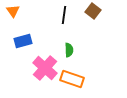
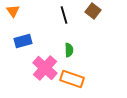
black line: rotated 24 degrees counterclockwise
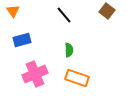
brown square: moved 14 px right
black line: rotated 24 degrees counterclockwise
blue rectangle: moved 1 px left, 1 px up
pink cross: moved 10 px left, 6 px down; rotated 25 degrees clockwise
orange rectangle: moved 5 px right, 1 px up
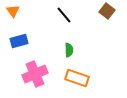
blue rectangle: moved 3 px left, 1 px down
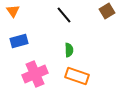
brown square: rotated 21 degrees clockwise
orange rectangle: moved 2 px up
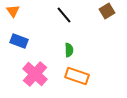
blue rectangle: rotated 36 degrees clockwise
pink cross: rotated 25 degrees counterclockwise
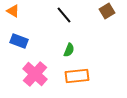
orange triangle: rotated 24 degrees counterclockwise
green semicircle: rotated 24 degrees clockwise
orange rectangle: rotated 25 degrees counterclockwise
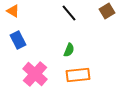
black line: moved 5 px right, 2 px up
blue rectangle: moved 1 px left, 1 px up; rotated 42 degrees clockwise
orange rectangle: moved 1 px right, 1 px up
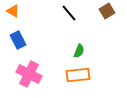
green semicircle: moved 10 px right, 1 px down
pink cross: moved 6 px left; rotated 15 degrees counterclockwise
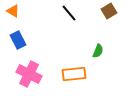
brown square: moved 2 px right
green semicircle: moved 19 px right
orange rectangle: moved 4 px left, 1 px up
